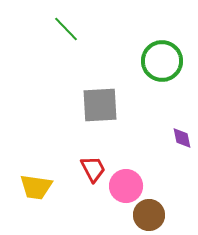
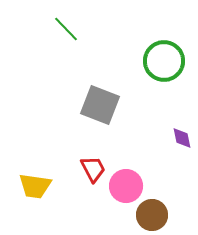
green circle: moved 2 px right
gray square: rotated 24 degrees clockwise
yellow trapezoid: moved 1 px left, 1 px up
brown circle: moved 3 px right
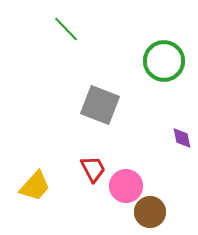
yellow trapezoid: rotated 56 degrees counterclockwise
brown circle: moved 2 px left, 3 px up
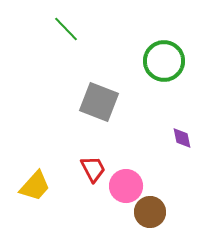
gray square: moved 1 px left, 3 px up
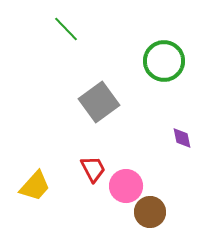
gray square: rotated 33 degrees clockwise
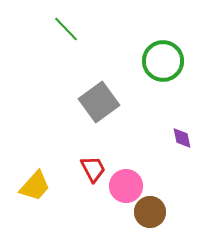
green circle: moved 1 px left
